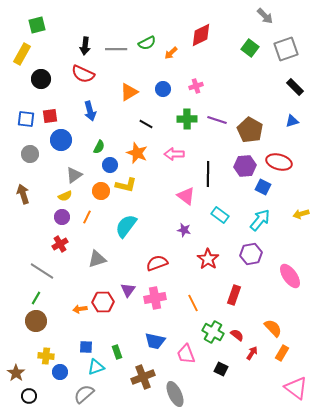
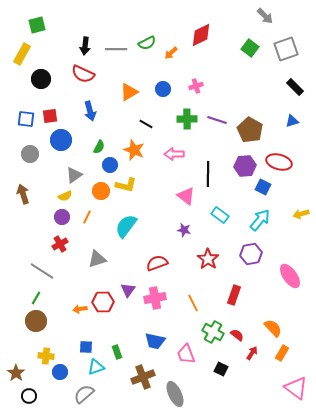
orange star at (137, 153): moved 3 px left, 3 px up
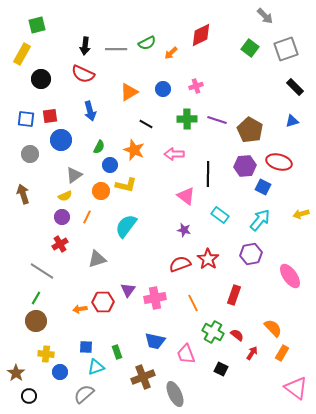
red semicircle at (157, 263): moved 23 px right, 1 px down
yellow cross at (46, 356): moved 2 px up
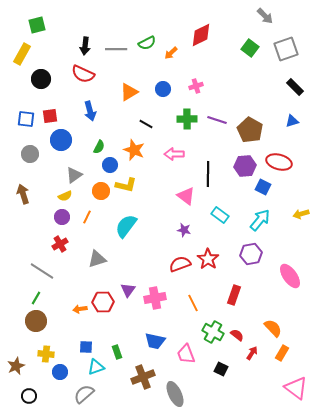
brown star at (16, 373): moved 7 px up; rotated 12 degrees clockwise
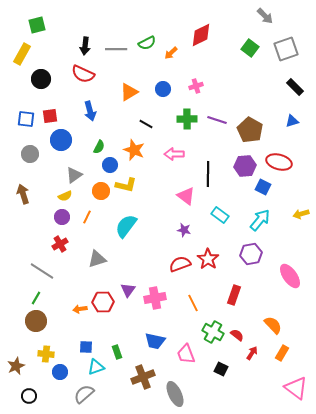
orange semicircle at (273, 328): moved 3 px up
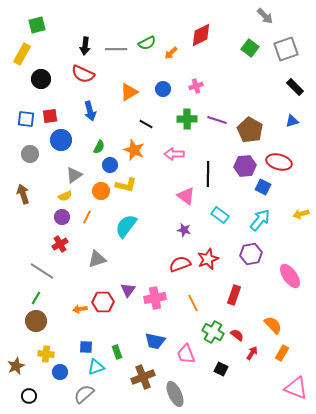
red star at (208, 259): rotated 15 degrees clockwise
pink triangle at (296, 388): rotated 15 degrees counterclockwise
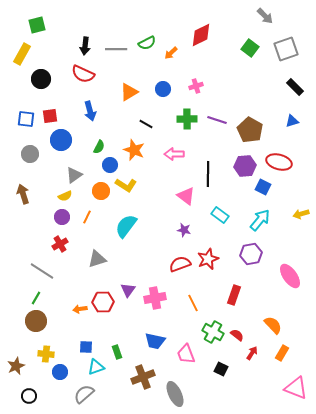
yellow L-shape at (126, 185): rotated 20 degrees clockwise
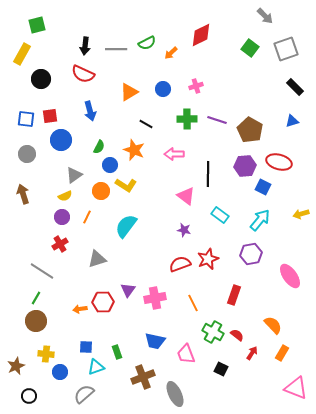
gray circle at (30, 154): moved 3 px left
